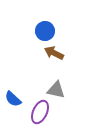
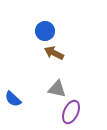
gray triangle: moved 1 px right, 1 px up
purple ellipse: moved 31 px right
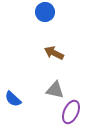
blue circle: moved 19 px up
gray triangle: moved 2 px left, 1 px down
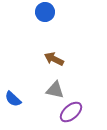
brown arrow: moved 6 px down
purple ellipse: rotated 25 degrees clockwise
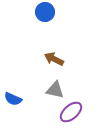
blue semicircle: rotated 18 degrees counterclockwise
